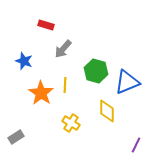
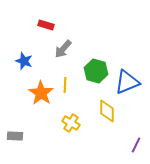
gray rectangle: moved 1 px left, 1 px up; rotated 35 degrees clockwise
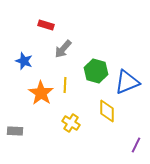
gray rectangle: moved 5 px up
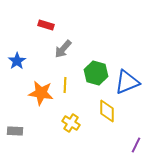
blue star: moved 7 px left; rotated 18 degrees clockwise
green hexagon: moved 2 px down
orange star: rotated 25 degrees counterclockwise
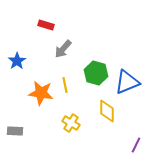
yellow line: rotated 14 degrees counterclockwise
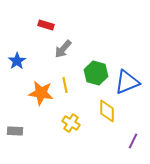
purple line: moved 3 px left, 4 px up
